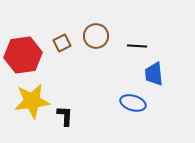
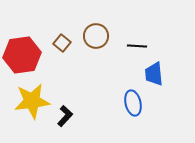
brown square: rotated 24 degrees counterclockwise
red hexagon: moved 1 px left
blue ellipse: rotated 60 degrees clockwise
black L-shape: rotated 40 degrees clockwise
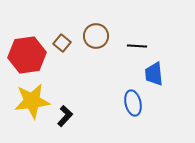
red hexagon: moved 5 px right
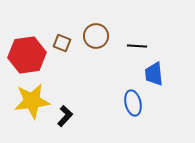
brown square: rotated 18 degrees counterclockwise
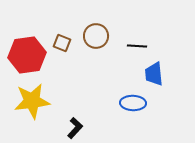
blue ellipse: rotated 75 degrees counterclockwise
black L-shape: moved 10 px right, 12 px down
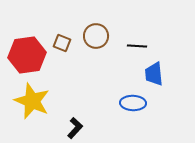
yellow star: rotated 30 degrees clockwise
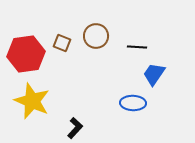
black line: moved 1 px down
red hexagon: moved 1 px left, 1 px up
blue trapezoid: rotated 40 degrees clockwise
